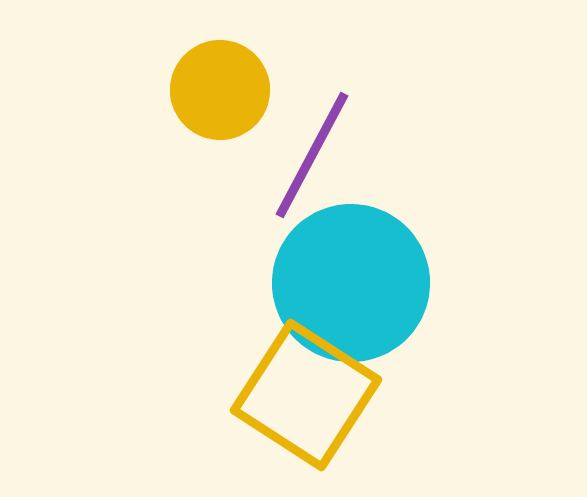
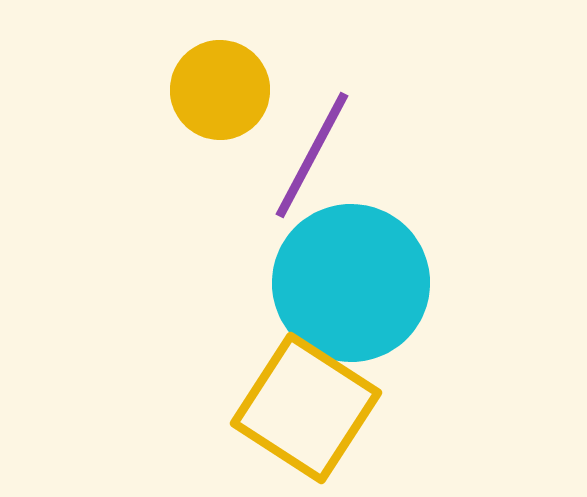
yellow square: moved 13 px down
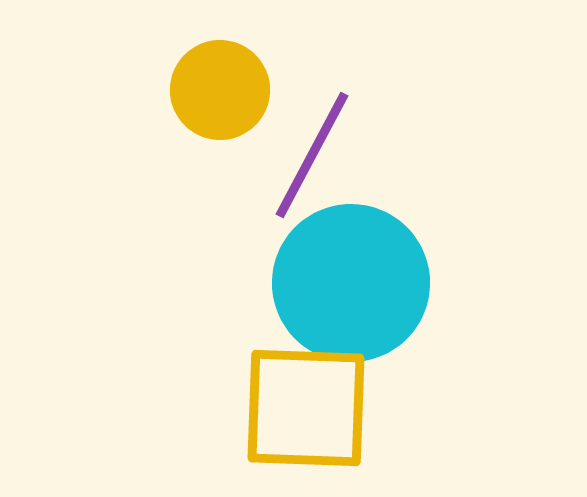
yellow square: rotated 31 degrees counterclockwise
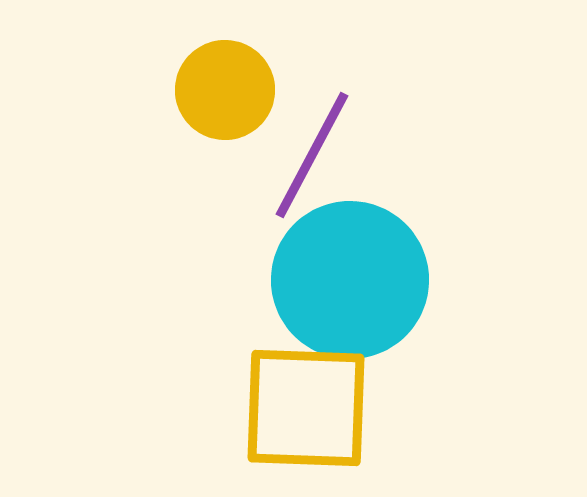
yellow circle: moved 5 px right
cyan circle: moved 1 px left, 3 px up
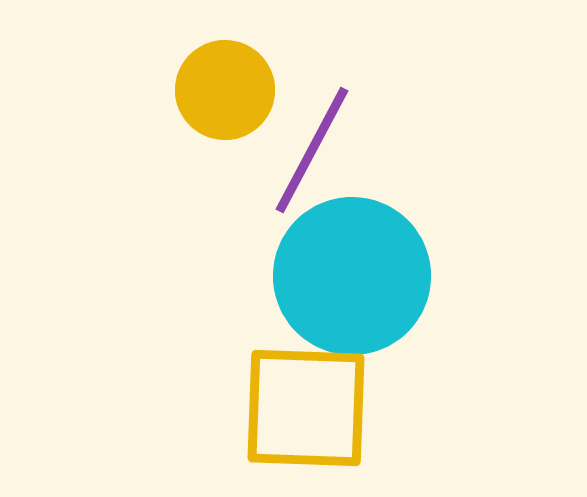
purple line: moved 5 px up
cyan circle: moved 2 px right, 4 px up
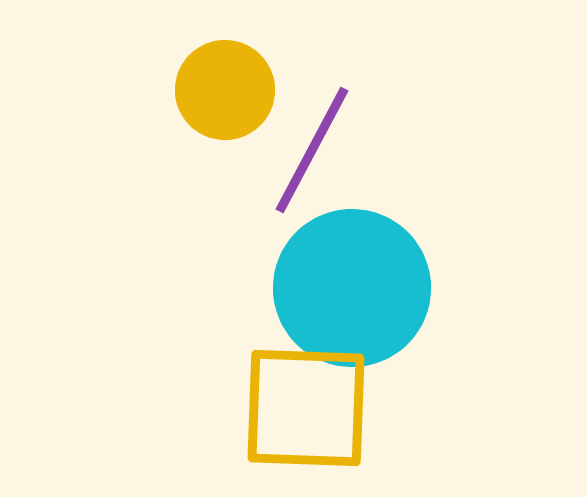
cyan circle: moved 12 px down
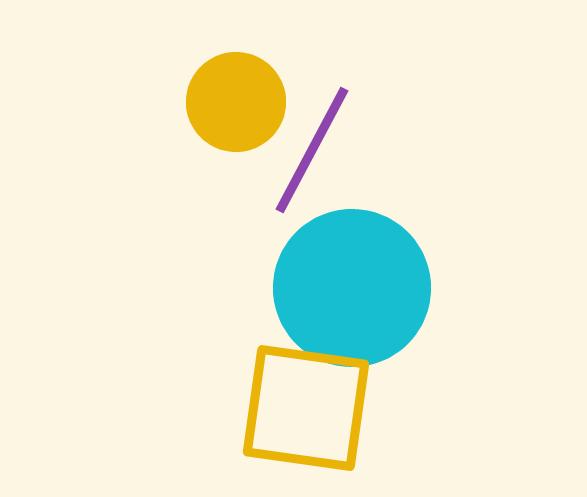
yellow circle: moved 11 px right, 12 px down
yellow square: rotated 6 degrees clockwise
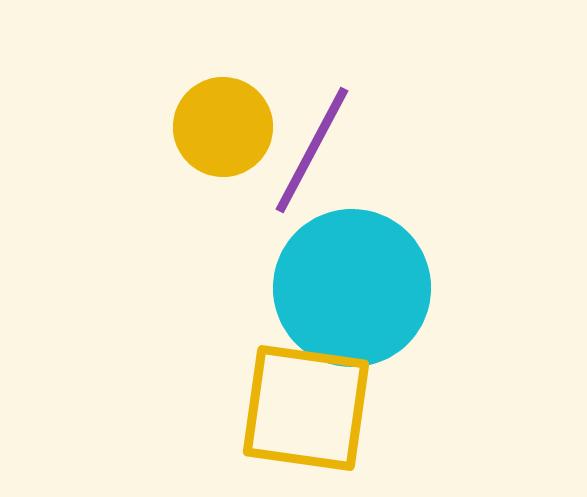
yellow circle: moved 13 px left, 25 px down
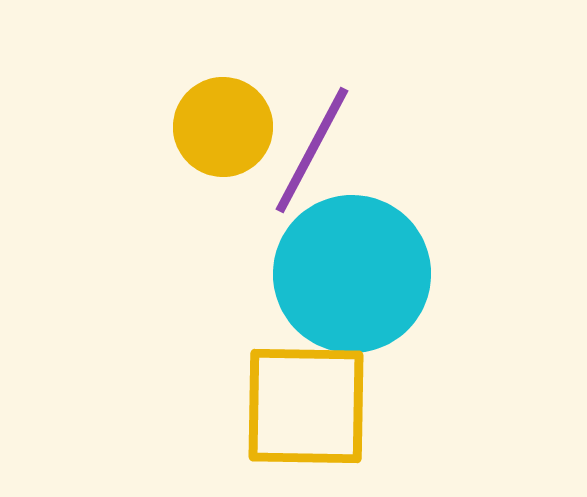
cyan circle: moved 14 px up
yellow square: moved 2 px up; rotated 7 degrees counterclockwise
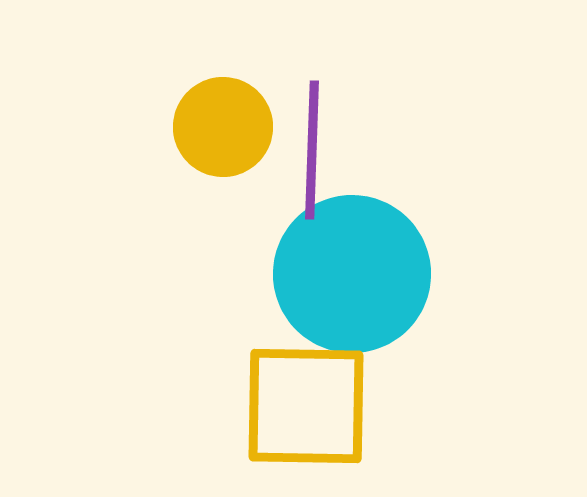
purple line: rotated 26 degrees counterclockwise
